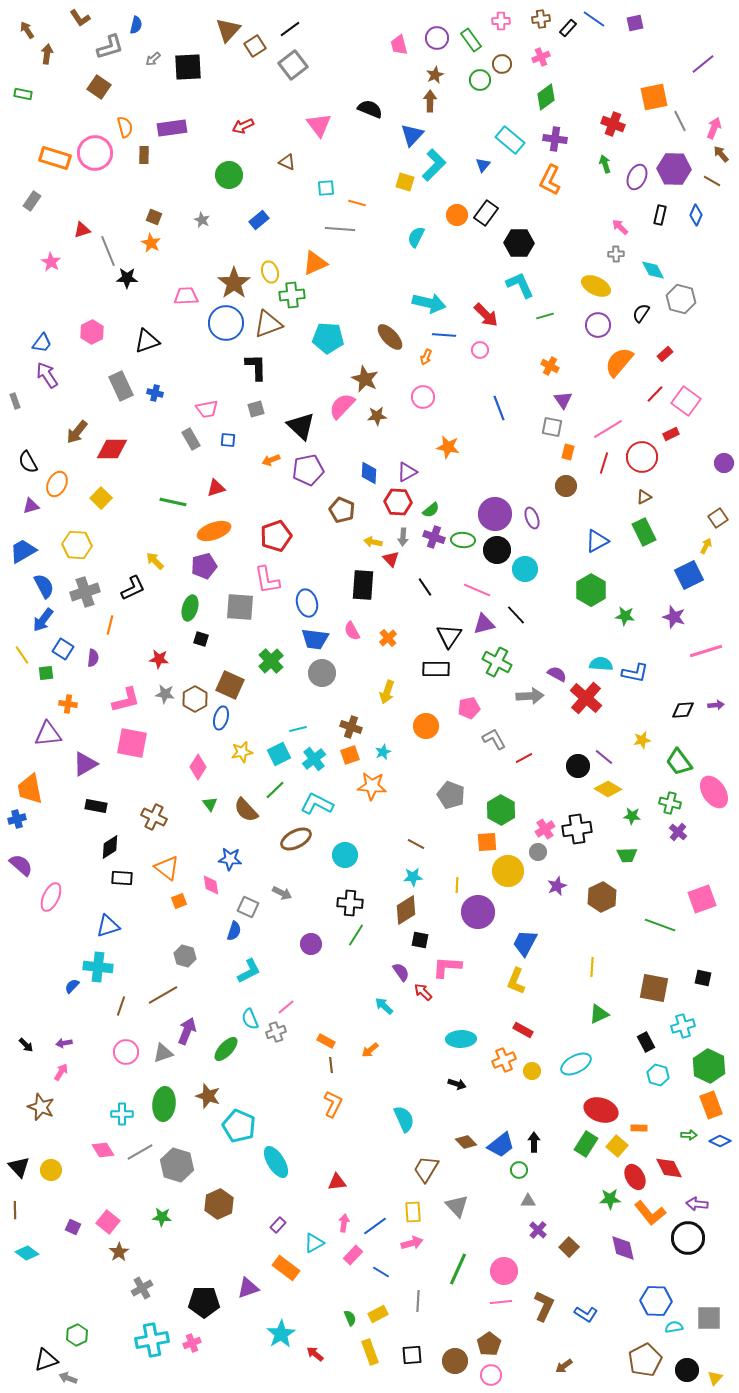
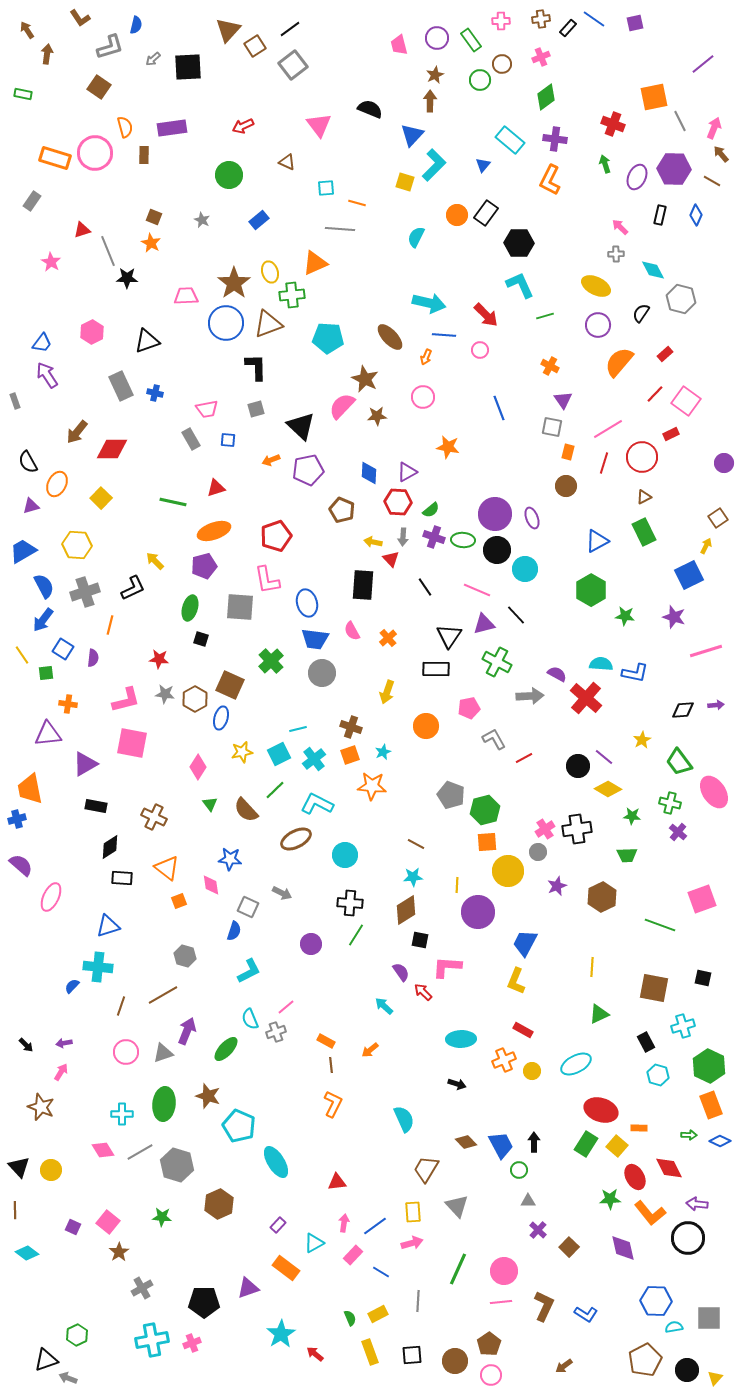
yellow star at (642, 740): rotated 18 degrees counterclockwise
green hexagon at (501, 810): moved 16 px left; rotated 16 degrees clockwise
blue trapezoid at (501, 1145): rotated 80 degrees counterclockwise
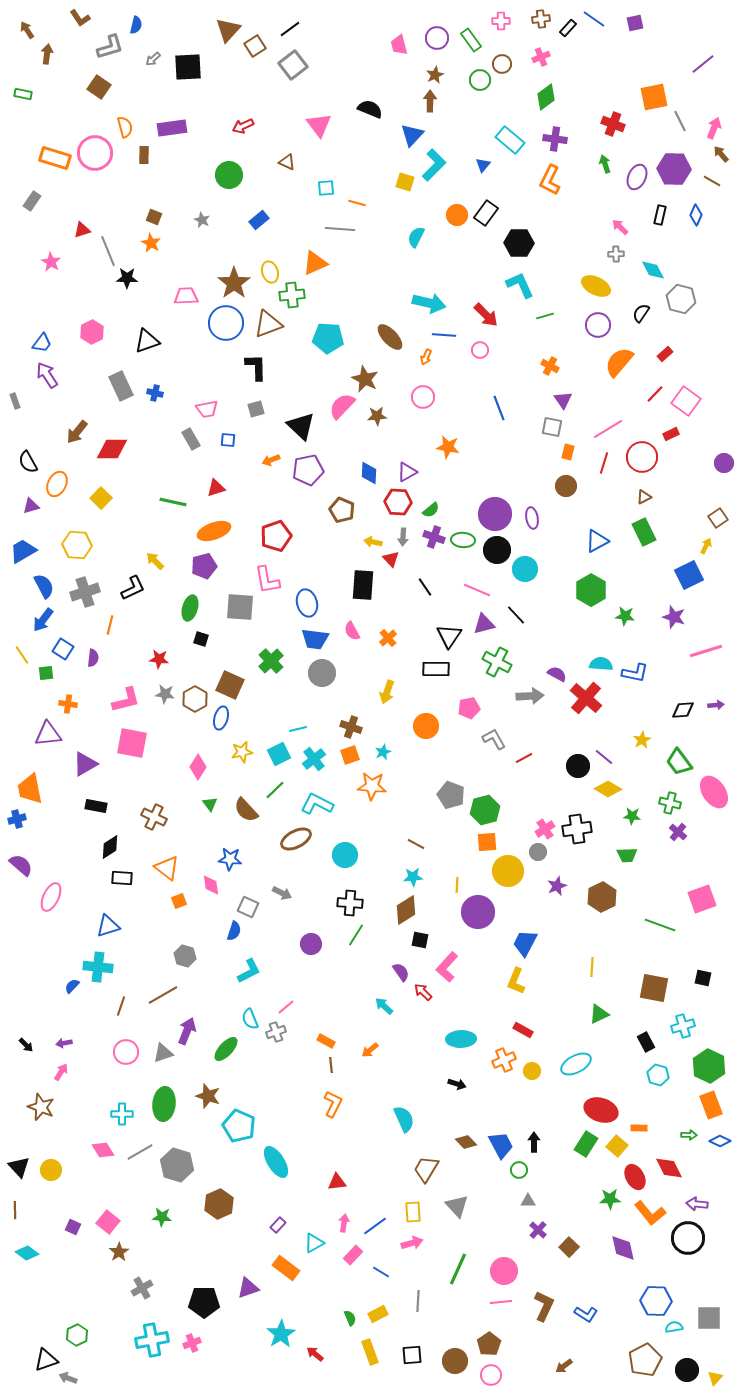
purple ellipse at (532, 518): rotated 10 degrees clockwise
pink L-shape at (447, 967): rotated 52 degrees counterclockwise
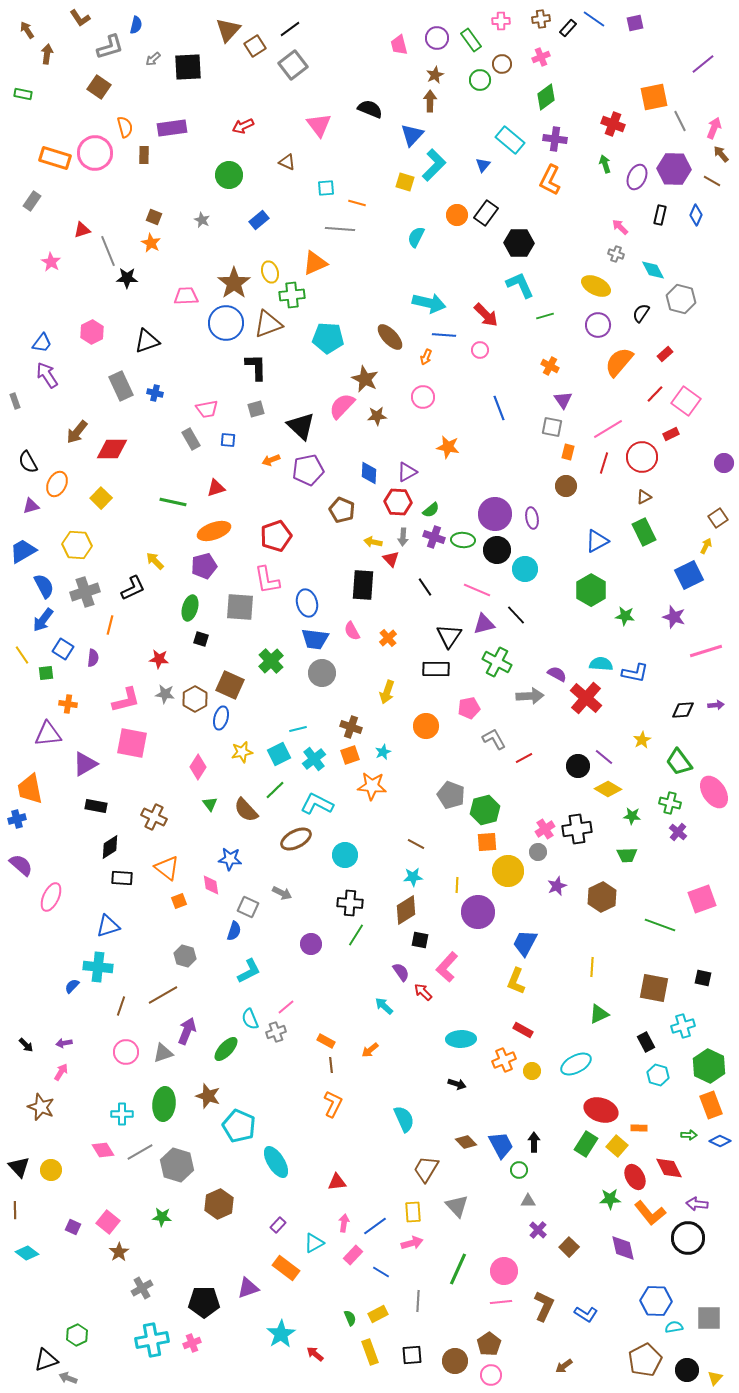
gray cross at (616, 254): rotated 21 degrees clockwise
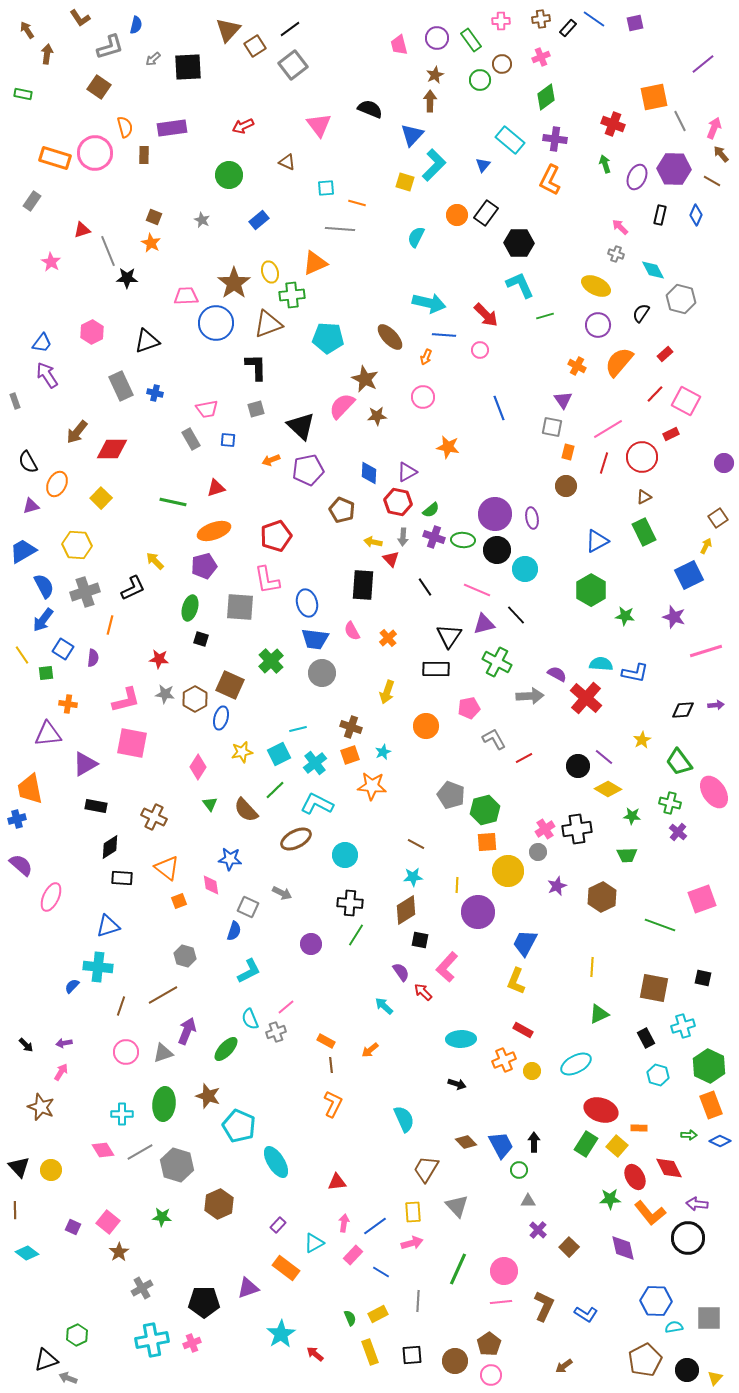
blue circle at (226, 323): moved 10 px left
orange cross at (550, 366): moved 27 px right
pink square at (686, 401): rotated 8 degrees counterclockwise
red hexagon at (398, 502): rotated 8 degrees clockwise
cyan cross at (314, 759): moved 1 px right, 4 px down
black rectangle at (646, 1042): moved 4 px up
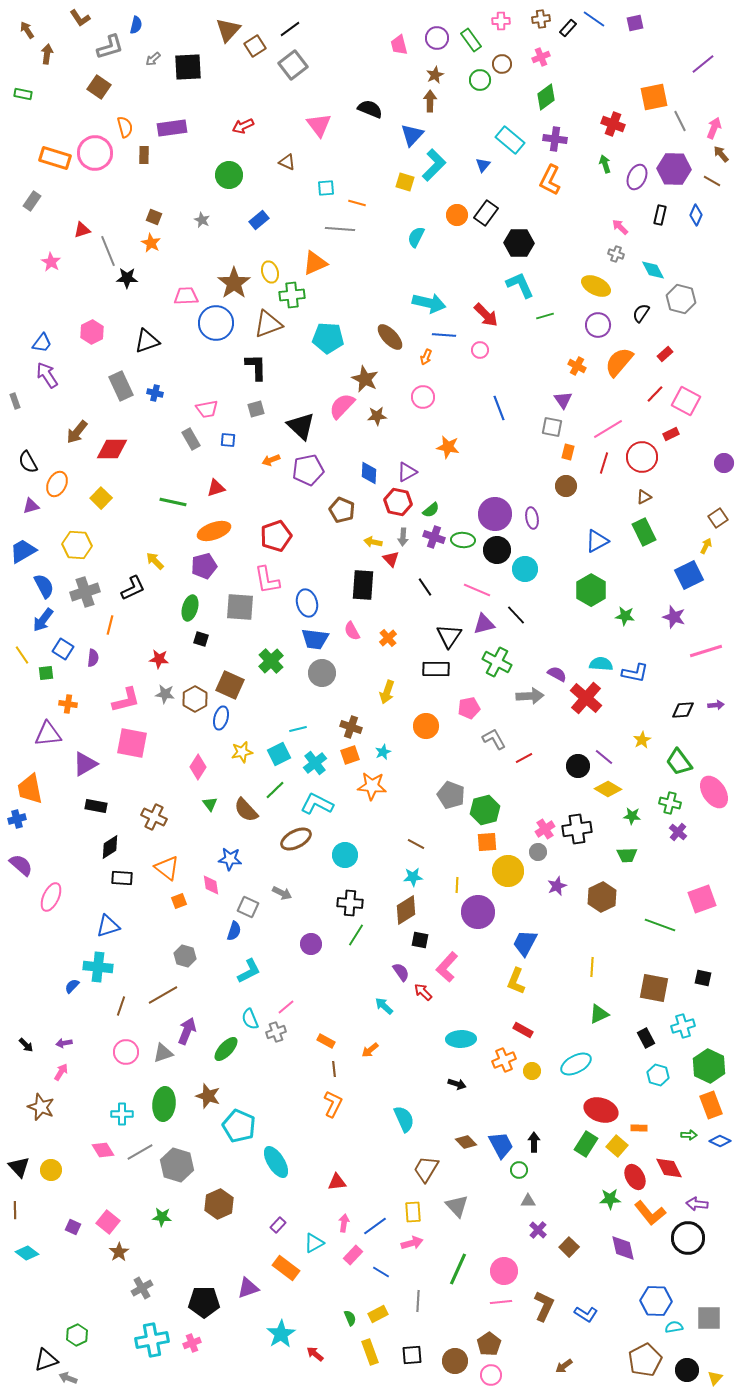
brown line at (331, 1065): moved 3 px right, 4 px down
